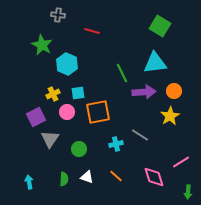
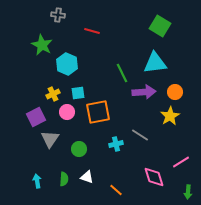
orange circle: moved 1 px right, 1 px down
orange line: moved 14 px down
cyan arrow: moved 8 px right, 1 px up
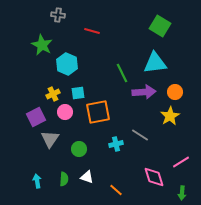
pink circle: moved 2 px left
green arrow: moved 6 px left, 1 px down
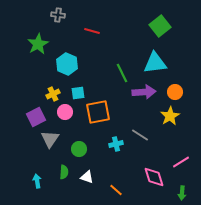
green square: rotated 20 degrees clockwise
green star: moved 4 px left, 1 px up; rotated 15 degrees clockwise
green semicircle: moved 7 px up
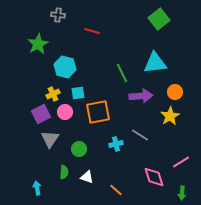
green square: moved 1 px left, 7 px up
cyan hexagon: moved 2 px left, 3 px down; rotated 10 degrees counterclockwise
purple arrow: moved 3 px left, 4 px down
purple square: moved 5 px right, 3 px up
cyan arrow: moved 7 px down
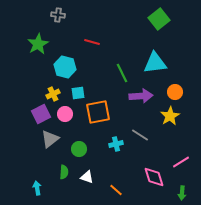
red line: moved 11 px down
pink circle: moved 2 px down
gray triangle: rotated 18 degrees clockwise
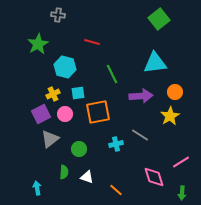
green line: moved 10 px left, 1 px down
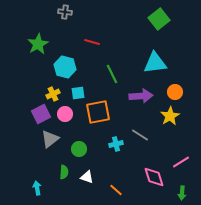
gray cross: moved 7 px right, 3 px up
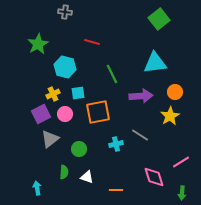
orange line: rotated 40 degrees counterclockwise
